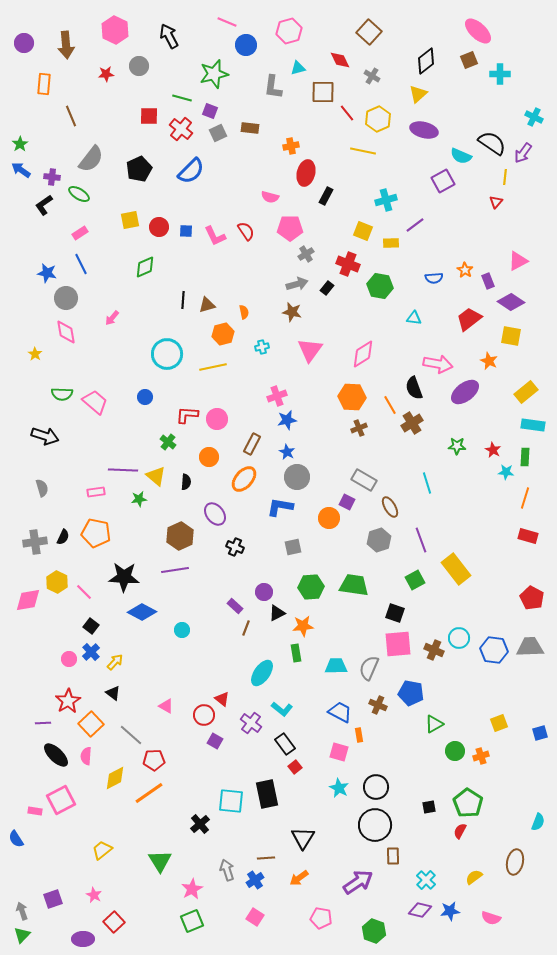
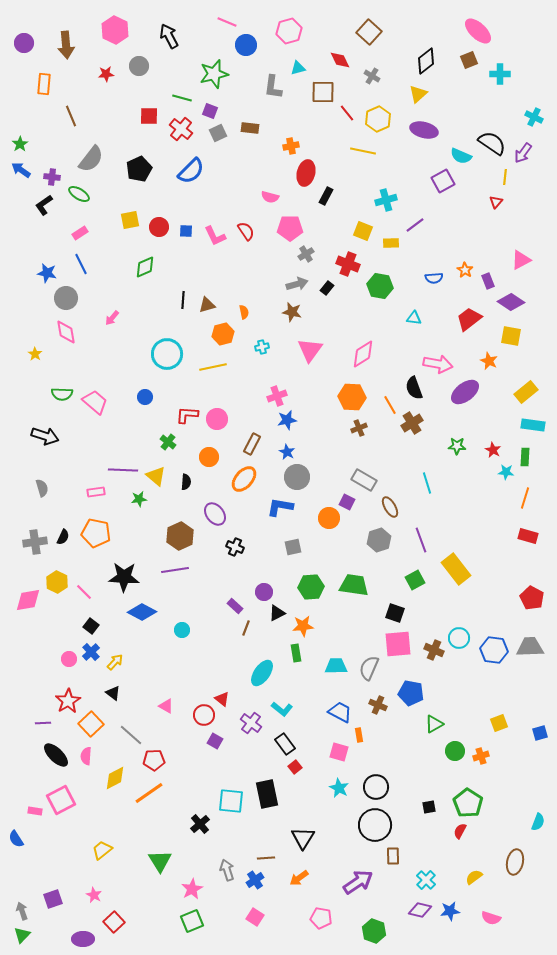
pink triangle at (518, 261): moved 3 px right, 1 px up
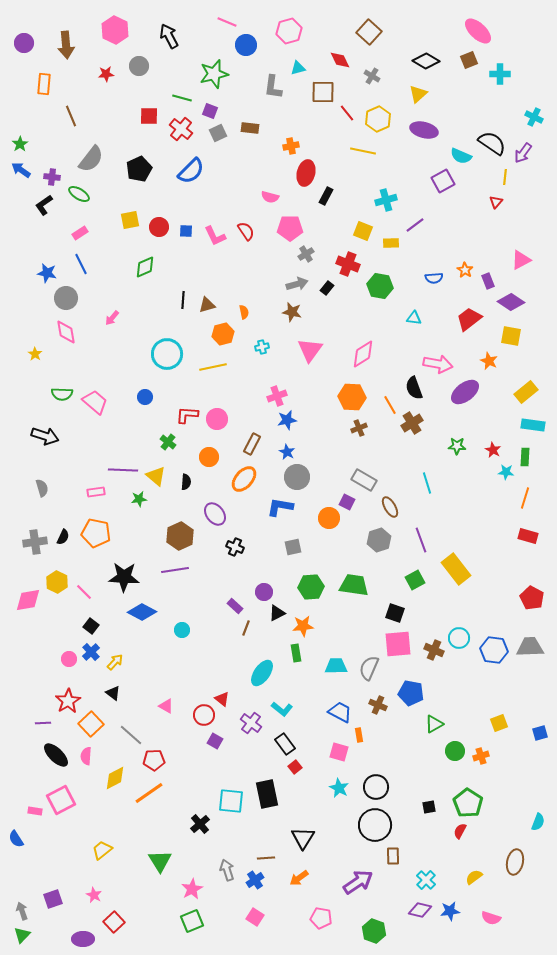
black diamond at (426, 61): rotated 68 degrees clockwise
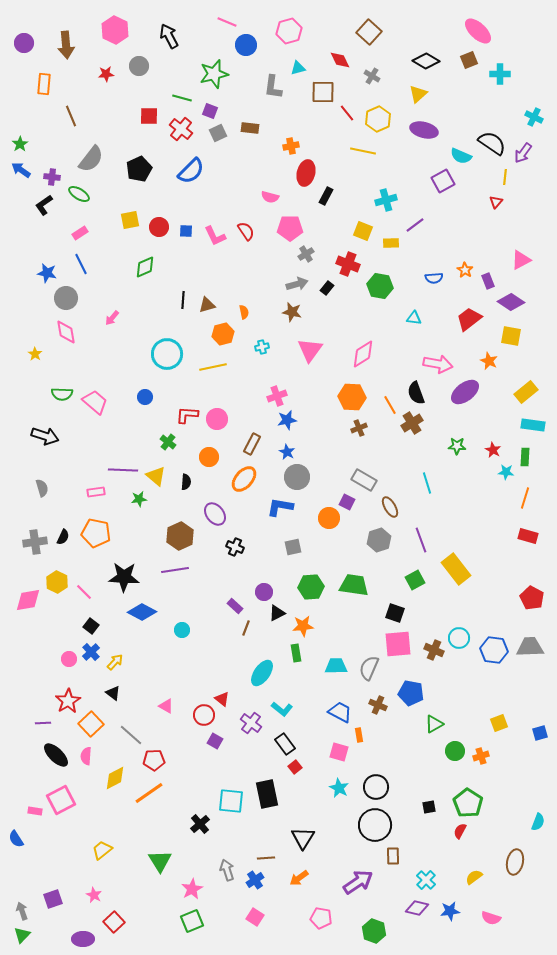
black semicircle at (414, 388): moved 2 px right, 5 px down
purple diamond at (420, 910): moved 3 px left, 2 px up
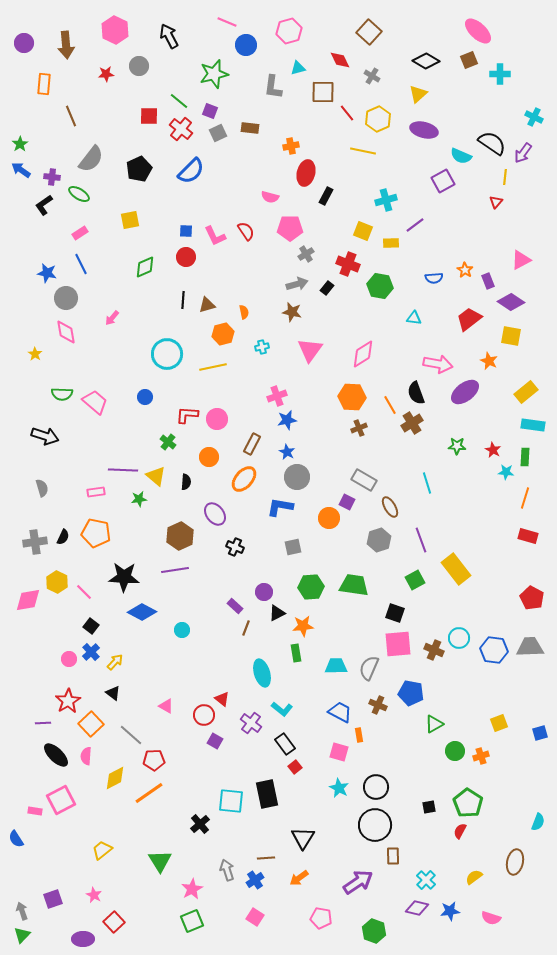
green line at (182, 98): moved 3 px left, 3 px down; rotated 24 degrees clockwise
red circle at (159, 227): moved 27 px right, 30 px down
cyan ellipse at (262, 673): rotated 52 degrees counterclockwise
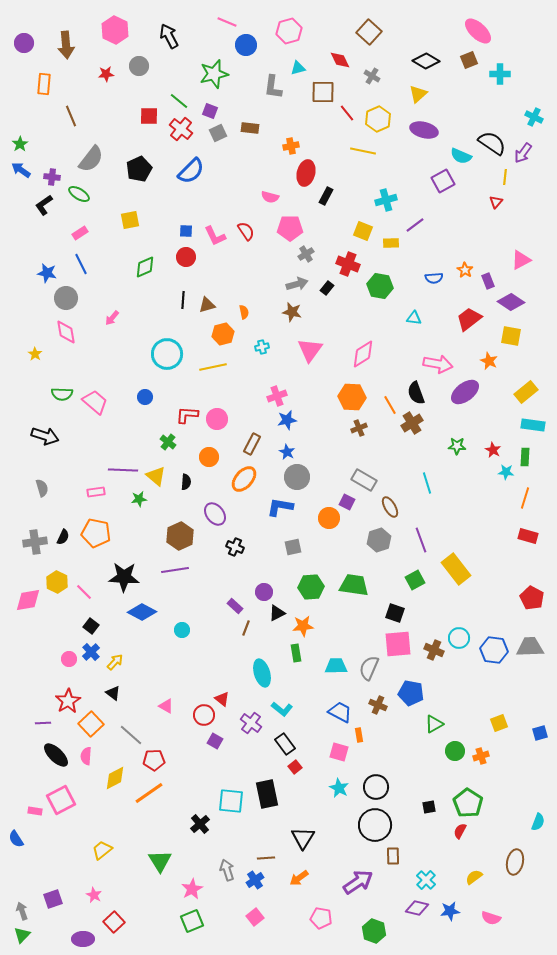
pink square at (255, 917): rotated 18 degrees clockwise
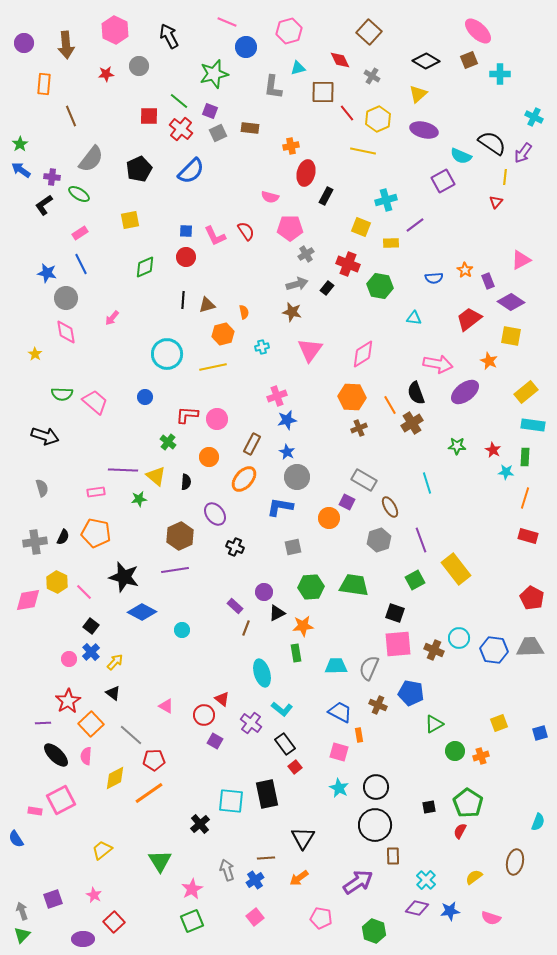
blue circle at (246, 45): moved 2 px down
yellow square at (363, 231): moved 2 px left, 4 px up
black star at (124, 577): rotated 12 degrees clockwise
